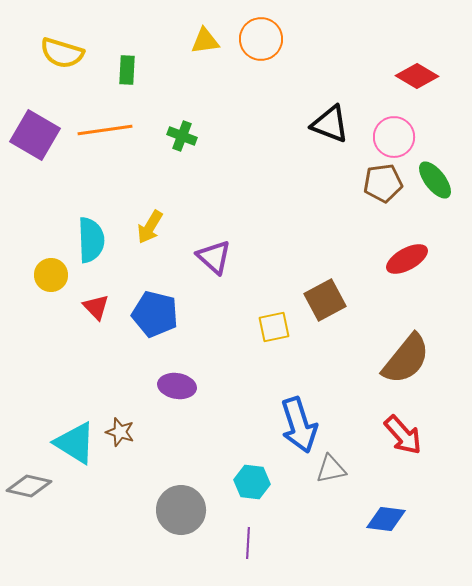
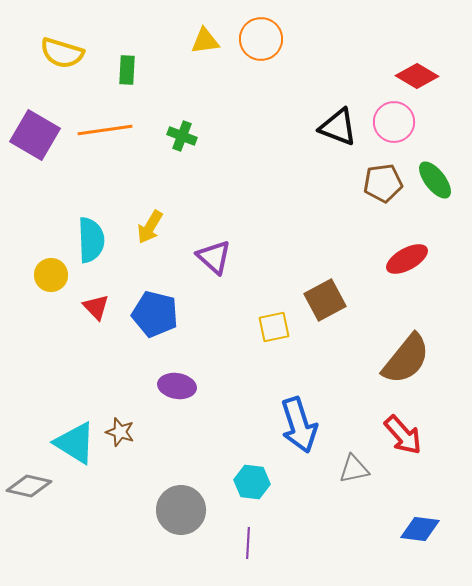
black triangle: moved 8 px right, 3 px down
pink circle: moved 15 px up
gray triangle: moved 23 px right
blue diamond: moved 34 px right, 10 px down
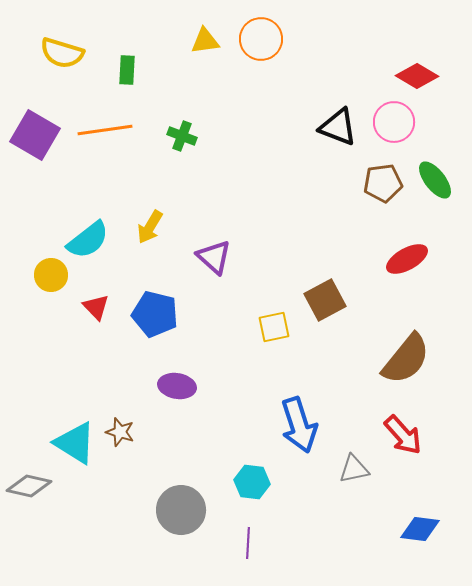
cyan semicircle: moved 3 px left; rotated 54 degrees clockwise
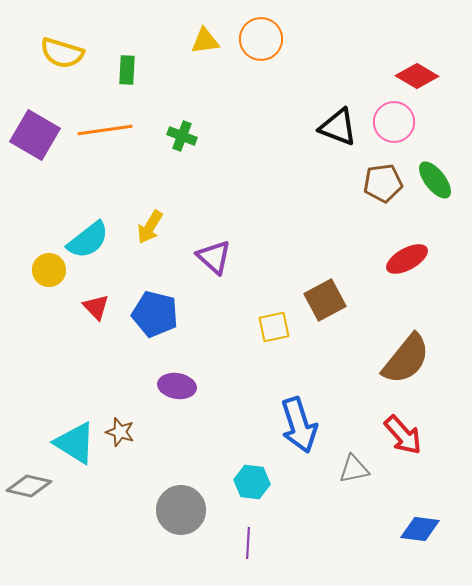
yellow circle: moved 2 px left, 5 px up
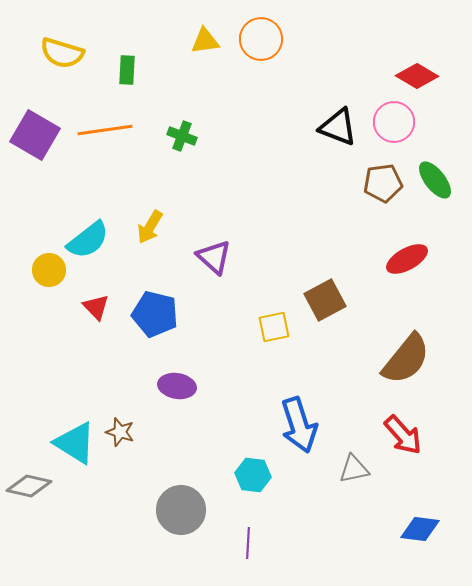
cyan hexagon: moved 1 px right, 7 px up
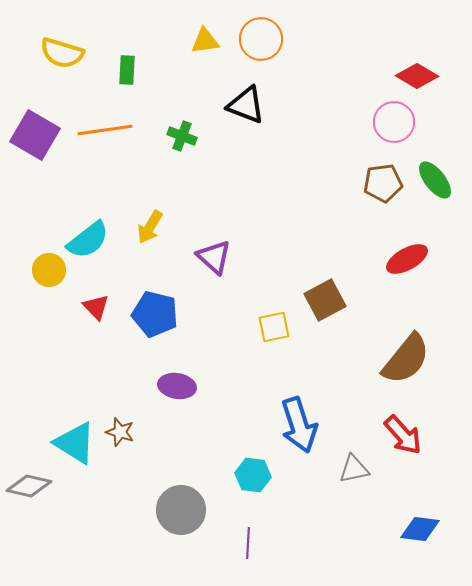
black triangle: moved 92 px left, 22 px up
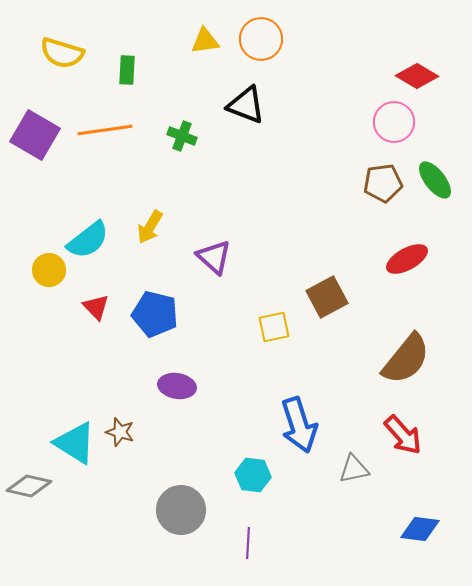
brown square: moved 2 px right, 3 px up
